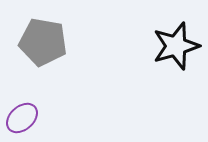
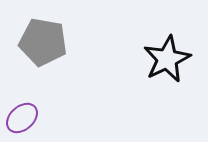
black star: moved 9 px left, 13 px down; rotated 9 degrees counterclockwise
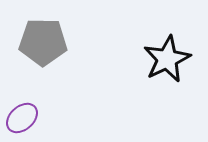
gray pentagon: rotated 9 degrees counterclockwise
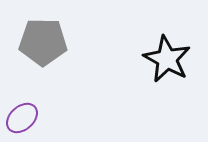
black star: rotated 18 degrees counterclockwise
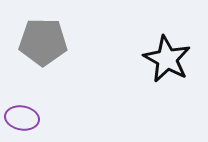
purple ellipse: rotated 52 degrees clockwise
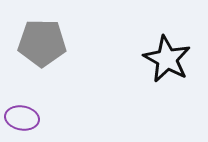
gray pentagon: moved 1 px left, 1 px down
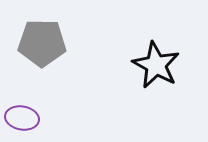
black star: moved 11 px left, 6 px down
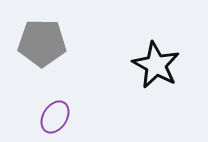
purple ellipse: moved 33 px right, 1 px up; rotated 68 degrees counterclockwise
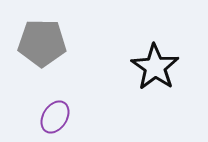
black star: moved 1 px left, 2 px down; rotated 6 degrees clockwise
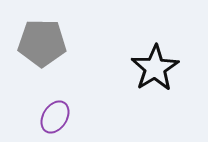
black star: moved 1 px down; rotated 6 degrees clockwise
